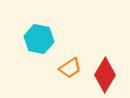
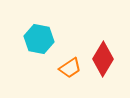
red diamond: moved 2 px left, 16 px up
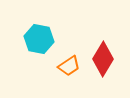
orange trapezoid: moved 1 px left, 2 px up
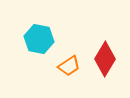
red diamond: moved 2 px right
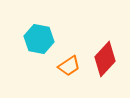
red diamond: rotated 12 degrees clockwise
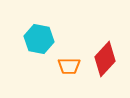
orange trapezoid: rotated 35 degrees clockwise
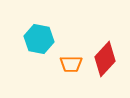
orange trapezoid: moved 2 px right, 2 px up
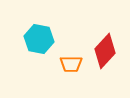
red diamond: moved 8 px up
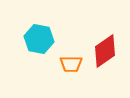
red diamond: rotated 12 degrees clockwise
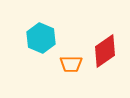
cyan hexagon: moved 2 px right, 1 px up; rotated 12 degrees clockwise
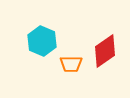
cyan hexagon: moved 1 px right, 3 px down
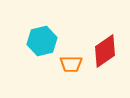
cyan hexagon: rotated 24 degrees clockwise
